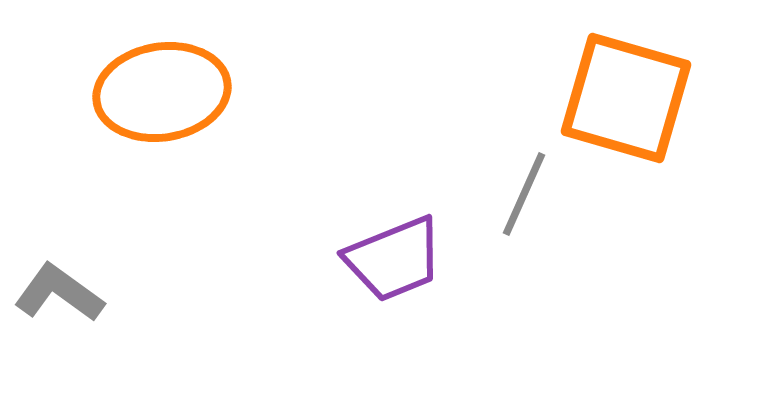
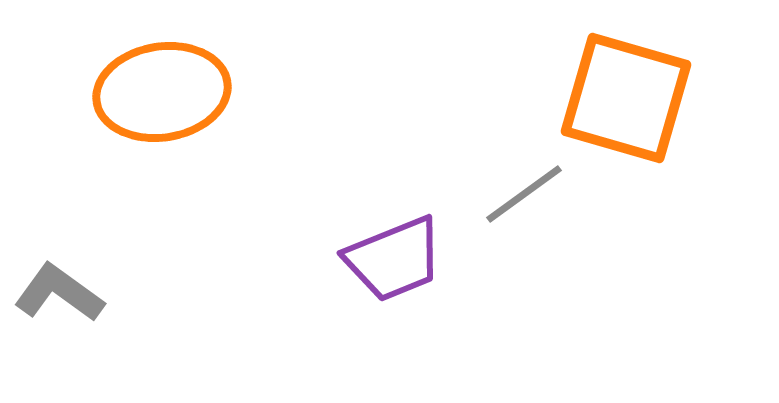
gray line: rotated 30 degrees clockwise
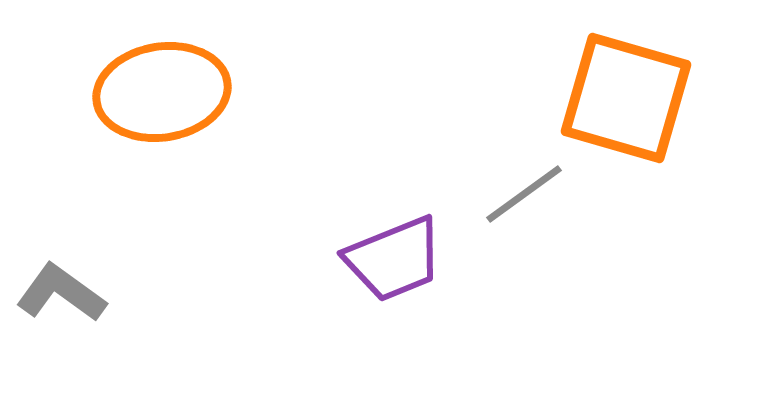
gray L-shape: moved 2 px right
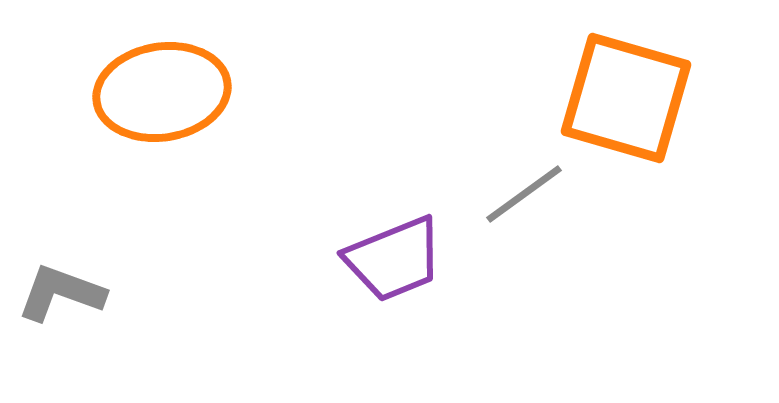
gray L-shape: rotated 16 degrees counterclockwise
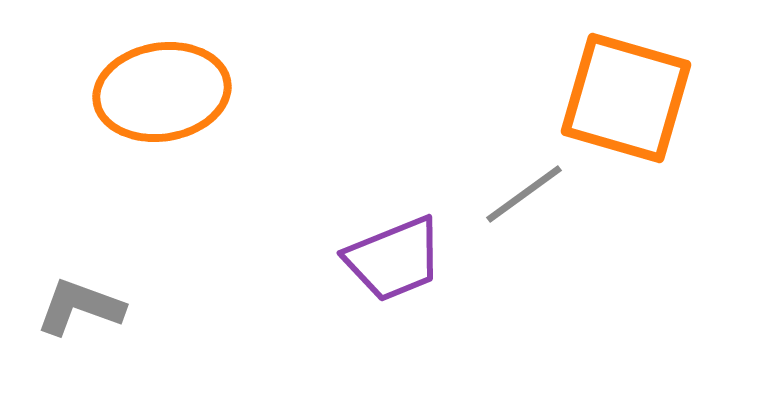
gray L-shape: moved 19 px right, 14 px down
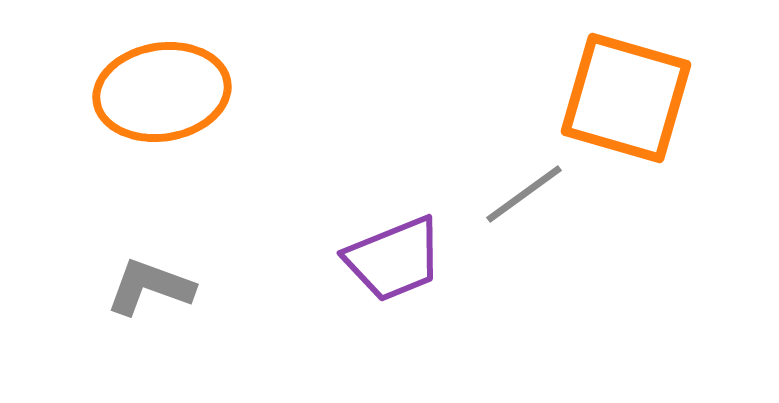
gray L-shape: moved 70 px right, 20 px up
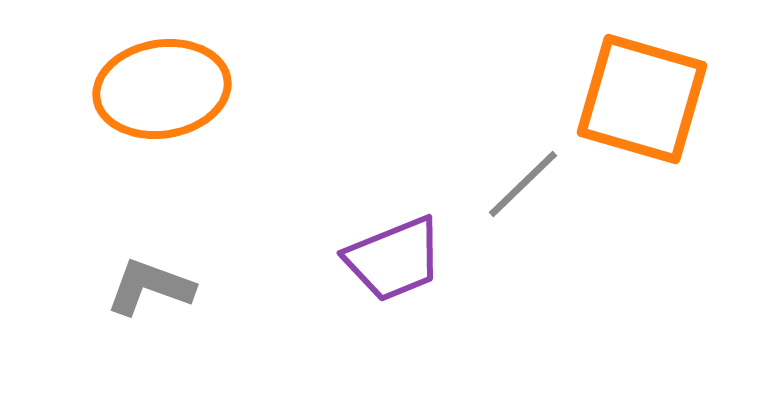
orange ellipse: moved 3 px up
orange square: moved 16 px right, 1 px down
gray line: moved 1 px left, 10 px up; rotated 8 degrees counterclockwise
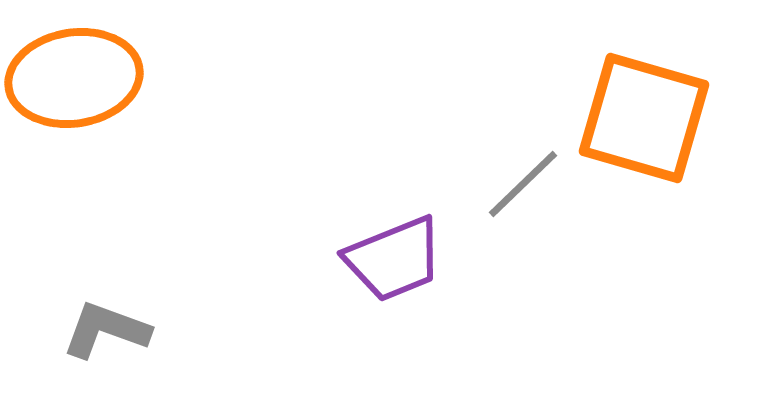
orange ellipse: moved 88 px left, 11 px up
orange square: moved 2 px right, 19 px down
gray L-shape: moved 44 px left, 43 px down
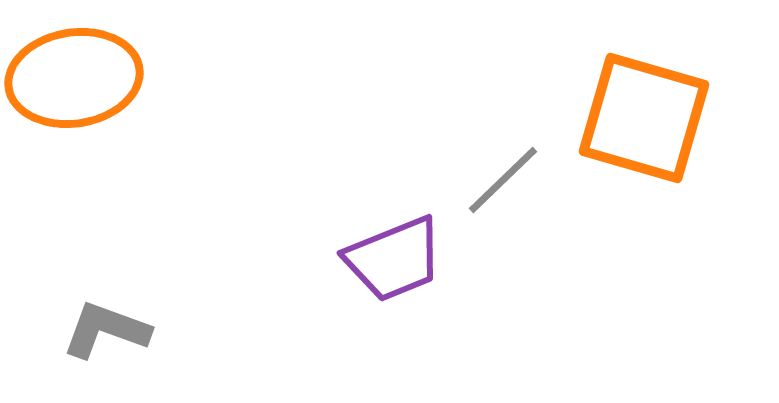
gray line: moved 20 px left, 4 px up
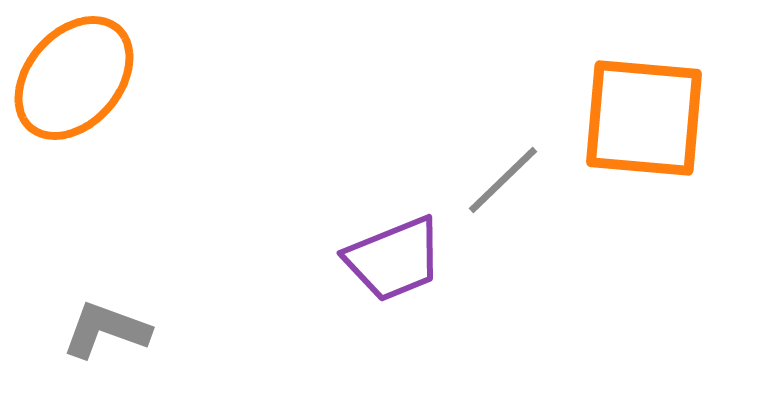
orange ellipse: rotated 40 degrees counterclockwise
orange square: rotated 11 degrees counterclockwise
